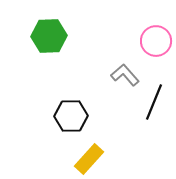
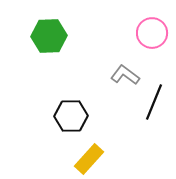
pink circle: moved 4 px left, 8 px up
gray L-shape: rotated 12 degrees counterclockwise
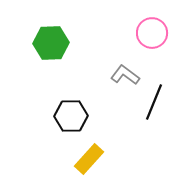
green hexagon: moved 2 px right, 7 px down
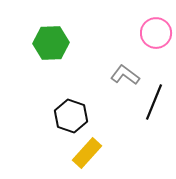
pink circle: moved 4 px right
black hexagon: rotated 20 degrees clockwise
yellow rectangle: moved 2 px left, 6 px up
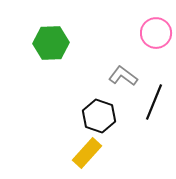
gray L-shape: moved 2 px left, 1 px down
black hexagon: moved 28 px right
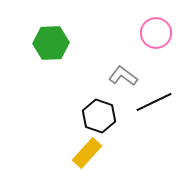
black line: rotated 42 degrees clockwise
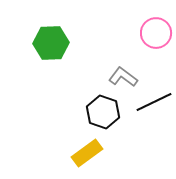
gray L-shape: moved 1 px down
black hexagon: moved 4 px right, 4 px up
yellow rectangle: rotated 12 degrees clockwise
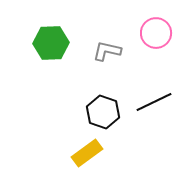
gray L-shape: moved 16 px left, 26 px up; rotated 24 degrees counterclockwise
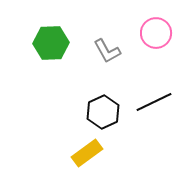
gray L-shape: rotated 132 degrees counterclockwise
black hexagon: rotated 16 degrees clockwise
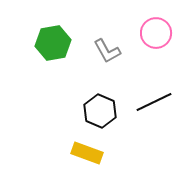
green hexagon: moved 2 px right; rotated 8 degrees counterclockwise
black hexagon: moved 3 px left, 1 px up; rotated 12 degrees counterclockwise
yellow rectangle: rotated 56 degrees clockwise
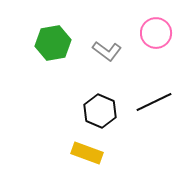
gray L-shape: rotated 24 degrees counterclockwise
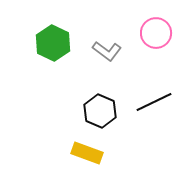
green hexagon: rotated 24 degrees counterclockwise
